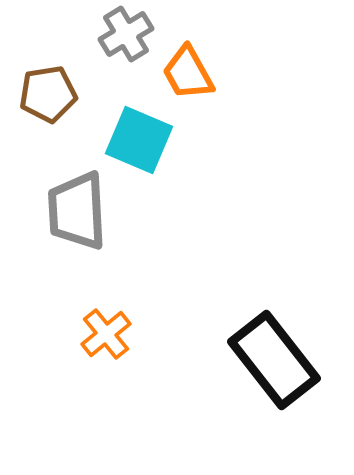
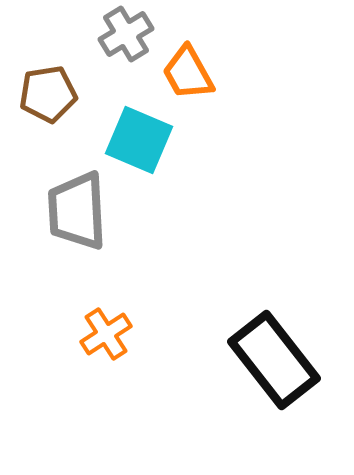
orange cross: rotated 6 degrees clockwise
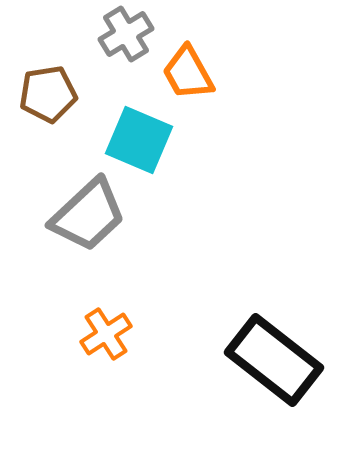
gray trapezoid: moved 11 px right, 4 px down; rotated 130 degrees counterclockwise
black rectangle: rotated 14 degrees counterclockwise
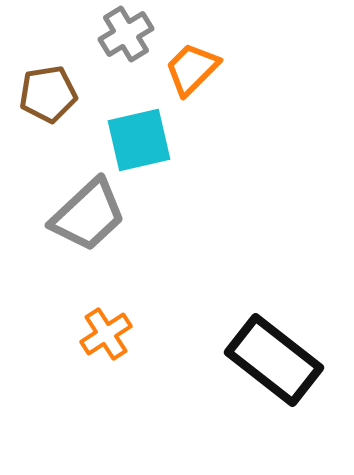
orange trapezoid: moved 4 px right, 4 px up; rotated 74 degrees clockwise
cyan square: rotated 36 degrees counterclockwise
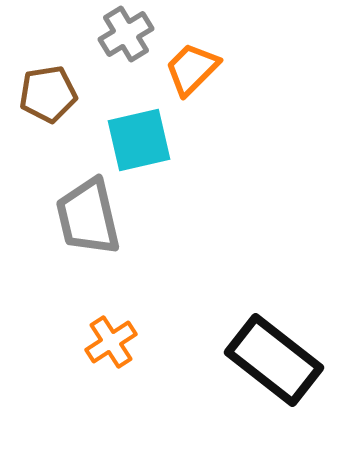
gray trapezoid: moved 2 px down; rotated 120 degrees clockwise
orange cross: moved 5 px right, 8 px down
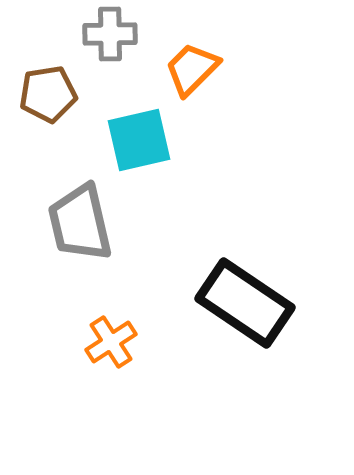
gray cross: moved 16 px left; rotated 30 degrees clockwise
gray trapezoid: moved 8 px left, 6 px down
black rectangle: moved 29 px left, 57 px up; rotated 4 degrees counterclockwise
